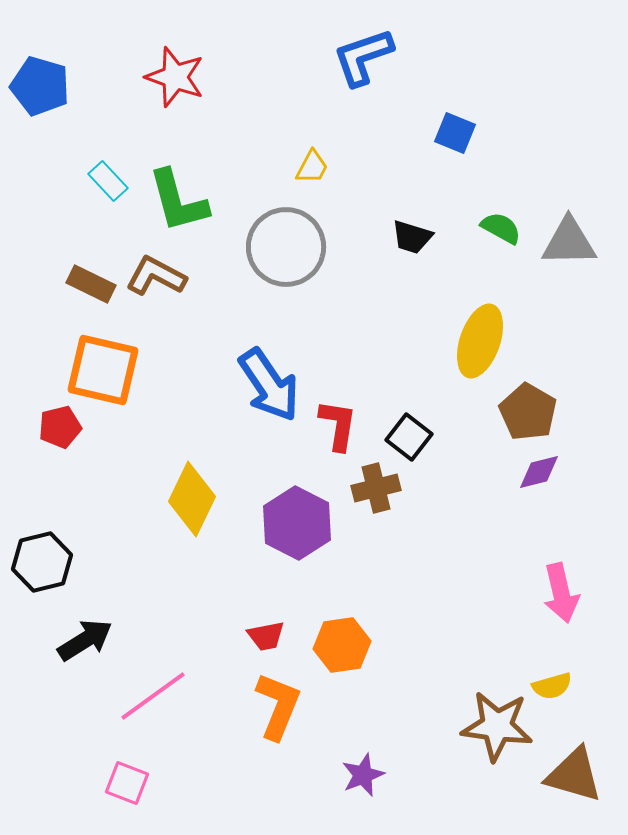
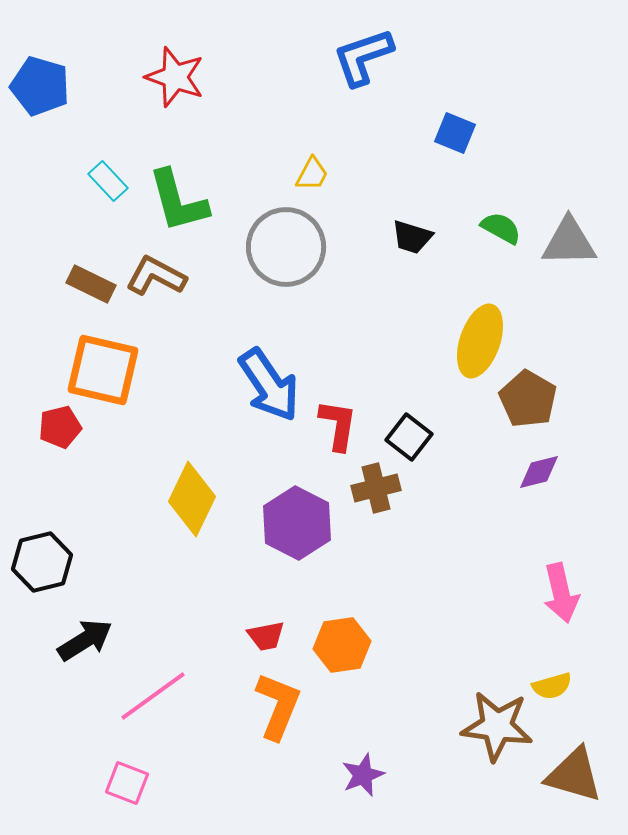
yellow trapezoid: moved 7 px down
brown pentagon: moved 13 px up
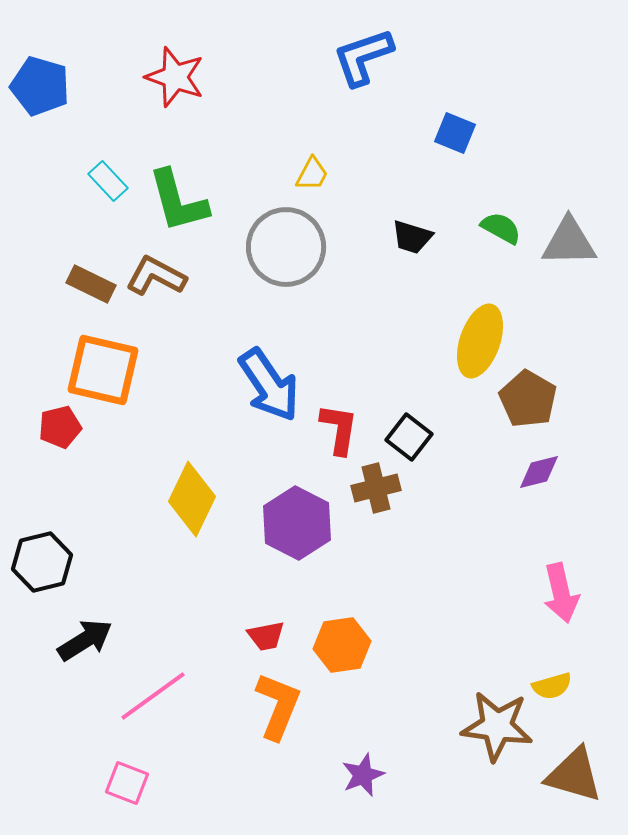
red L-shape: moved 1 px right, 4 px down
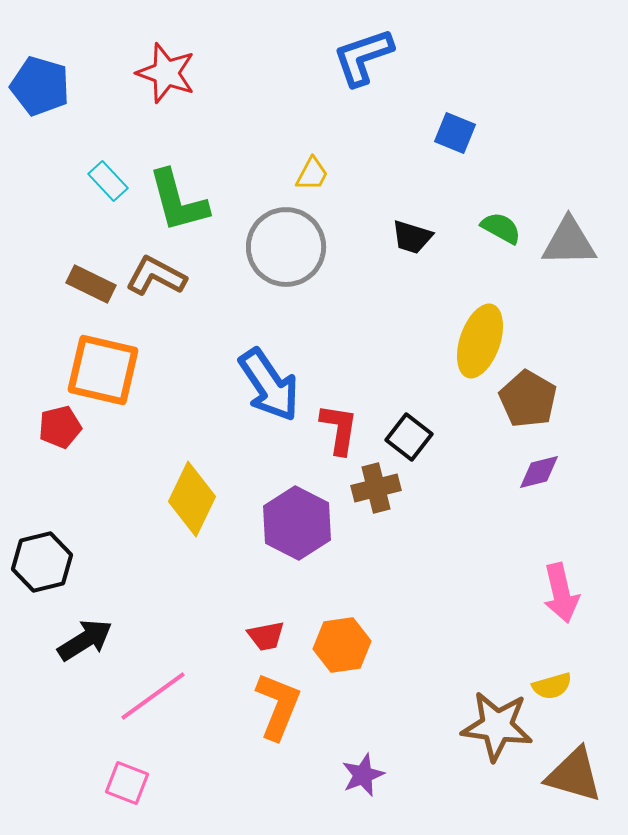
red star: moved 9 px left, 4 px up
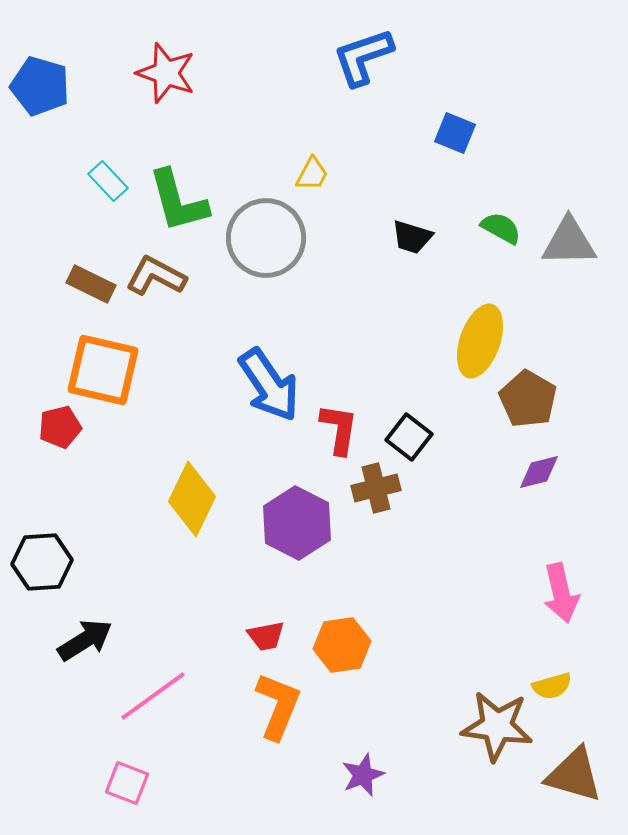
gray circle: moved 20 px left, 9 px up
black hexagon: rotated 10 degrees clockwise
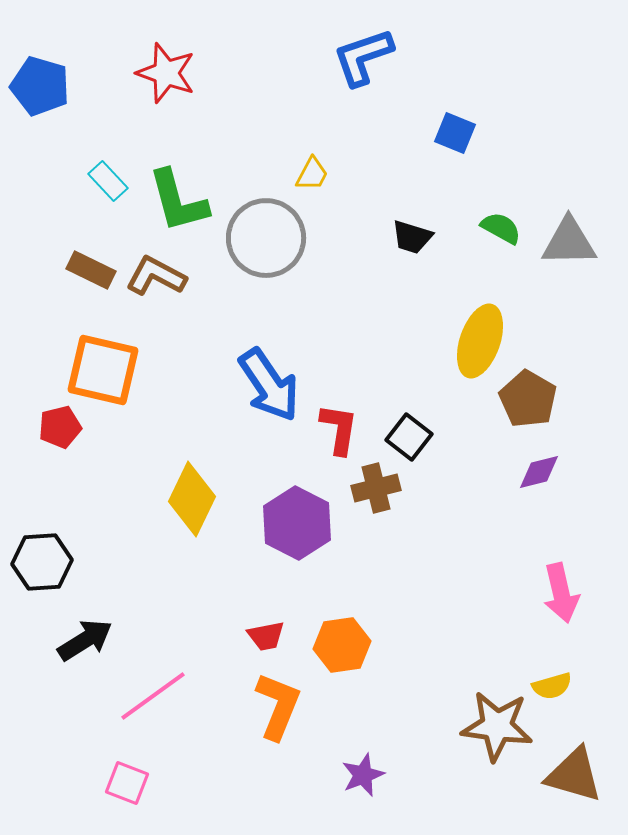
brown rectangle: moved 14 px up
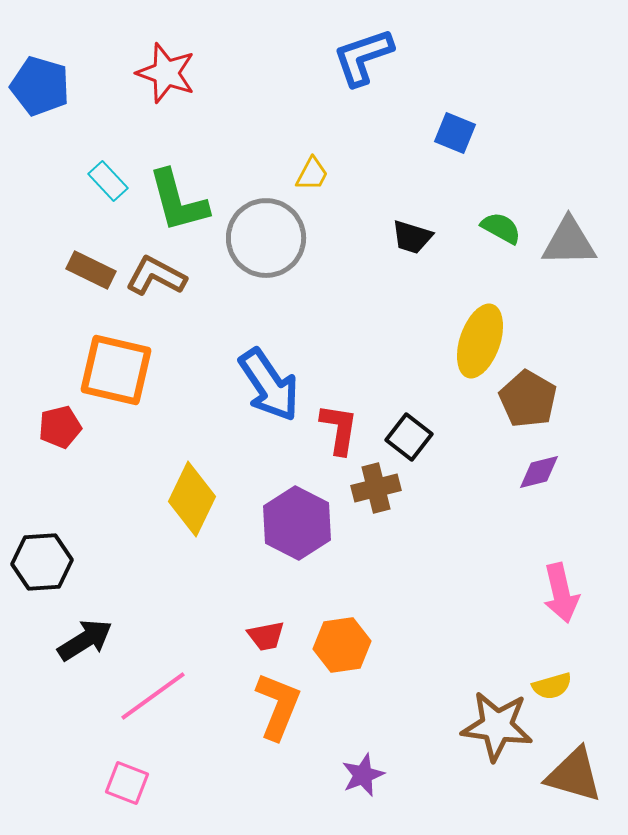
orange square: moved 13 px right
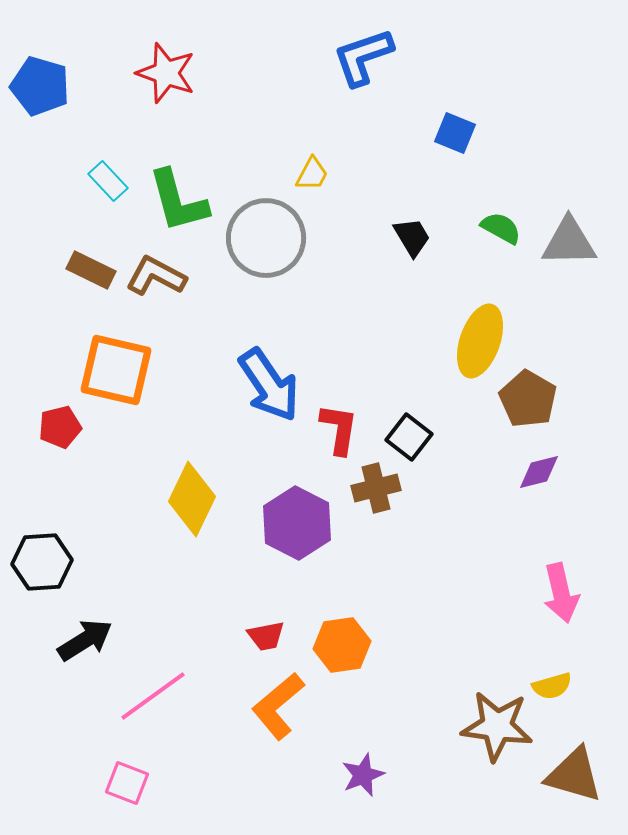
black trapezoid: rotated 138 degrees counterclockwise
orange L-shape: rotated 152 degrees counterclockwise
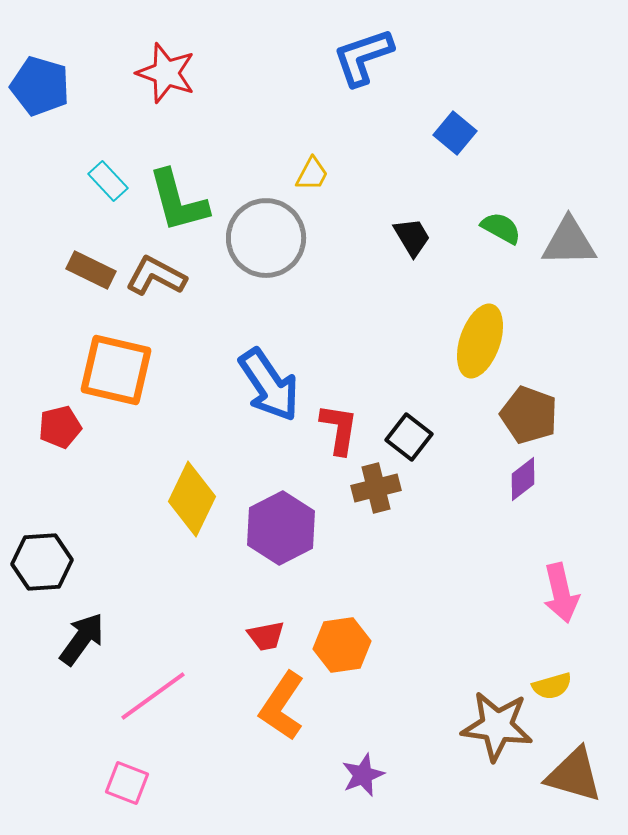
blue square: rotated 18 degrees clockwise
brown pentagon: moved 1 px right, 16 px down; rotated 10 degrees counterclockwise
purple diamond: moved 16 px left, 7 px down; rotated 24 degrees counterclockwise
purple hexagon: moved 16 px left, 5 px down; rotated 6 degrees clockwise
black arrow: moved 3 px left, 1 px up; rotated 22 degrees counterclockwise
orange L-shape: moved 4 px right; rotated 16 degrees counterclockwise
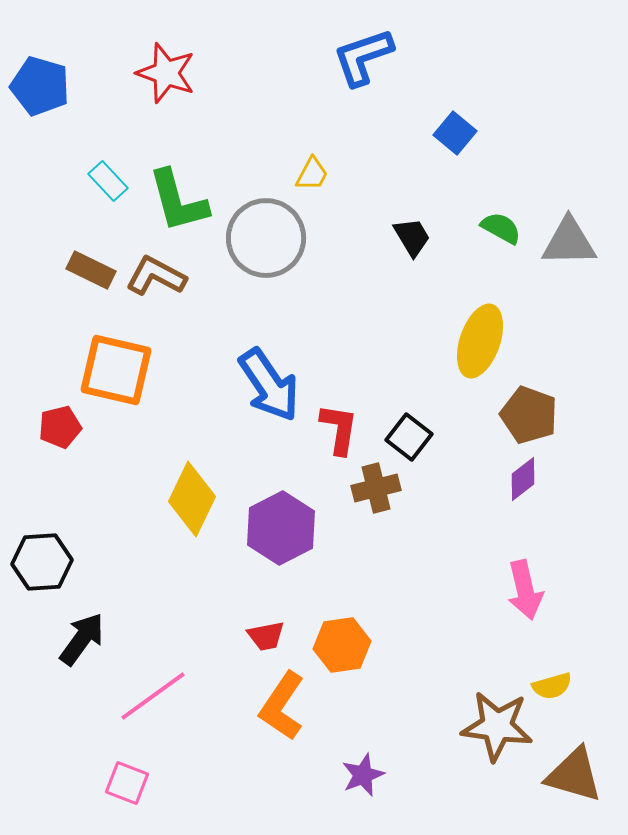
pink arrow: moved 36 px left, 3 px up
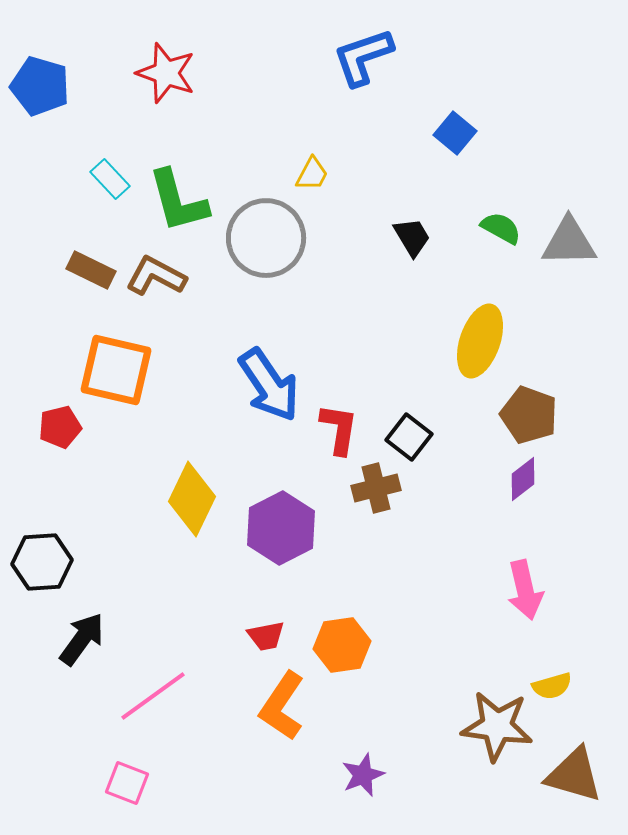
cyan rectangle: moved 2 px right, 2 px up
